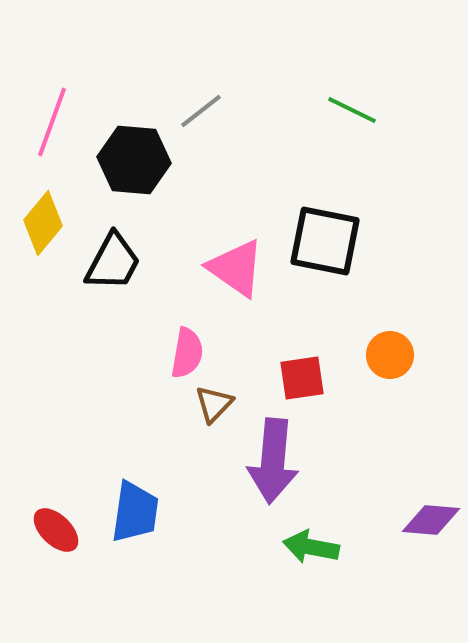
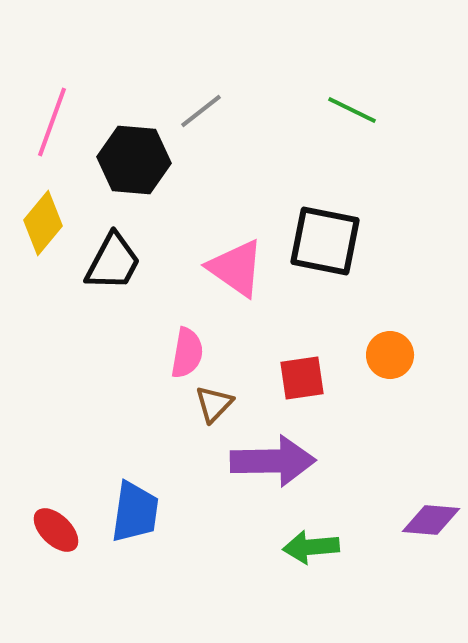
purple arrow: rotated 96 degrees counterclockwise
green arrow: rotated 16 degrees counterclockwise
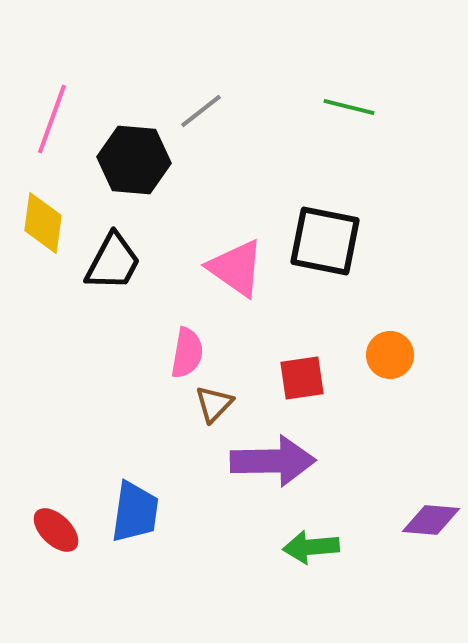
green line: moved 3 px left, 3 px up; rotated 12 degrees counterclockwise
pink line: moved 3 px up
yellow diamond: rotated 32 degrees counterclockwise
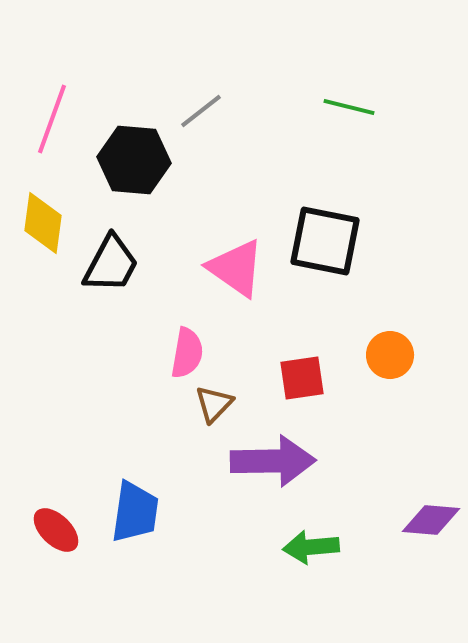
black trapezoid: moved 2 px left, 2 px down
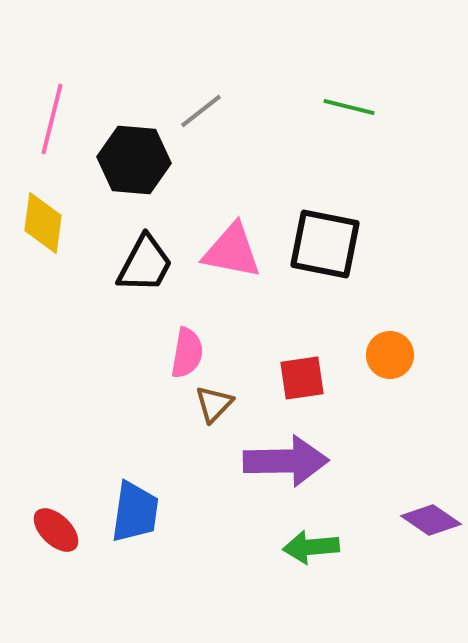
pink line: rotated 6 degrees counterclockwise
black square: moved 3 px down
black trapezoid: moved 34 px right
pink triangle: moved 4 px left, 17 px up; rotated 24 degrees counterclockwise
purple arrow: moved 13 px right
purple diamond: rotated 30 degrees clockwise
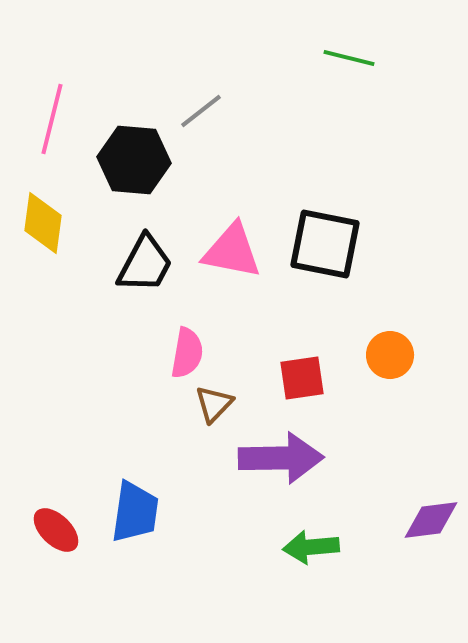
green line: moved 49 px up
purple arrow: moved 5 px left, 3 px up
purple diamond: rotated 42 degrees counterclockwise
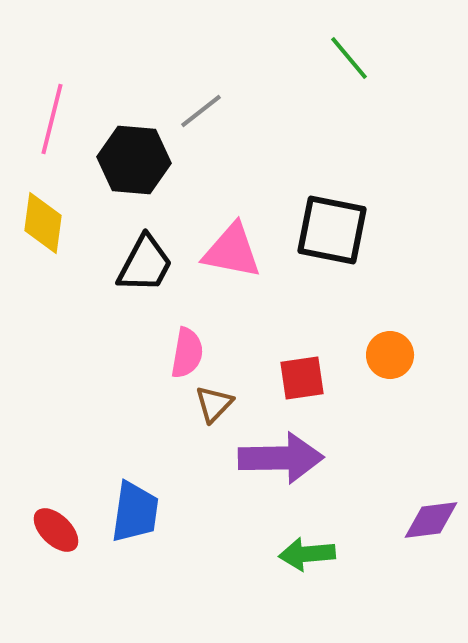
green line: rotated 36 degrees clockwise
black square: moved 7 px right, 14 px up
green arrow: moved 4 px left, 7 px down
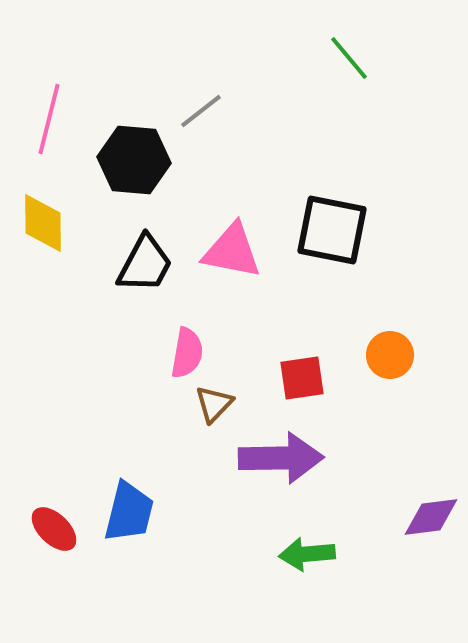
pink line: moved 3 px left
yellow diamond: rotated 8 degrees counterclockwise
blue trapezoid: moved 6 px left; rotated 6 degrees clockwise
purple diamond: moved 3 px up
red ellipse: moved 2 px left, 1 px up
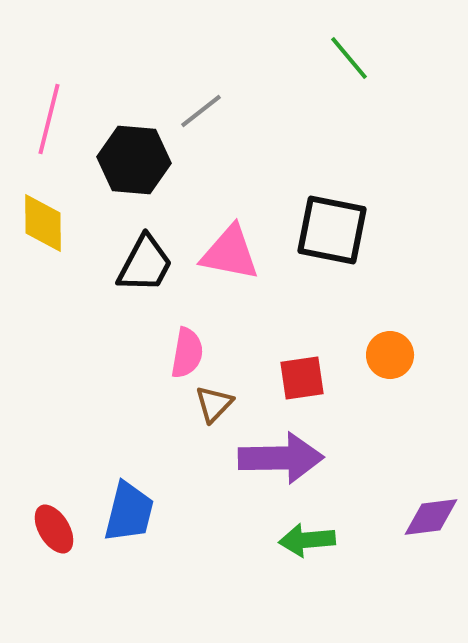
pink triangle: moved 2 px left, 2 px down
red ellipse: rotated 15 degrees clockwise
green arrow: moved 14 px up
